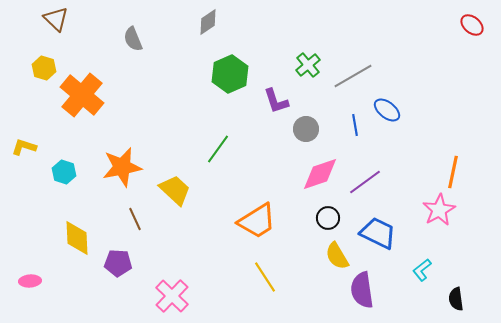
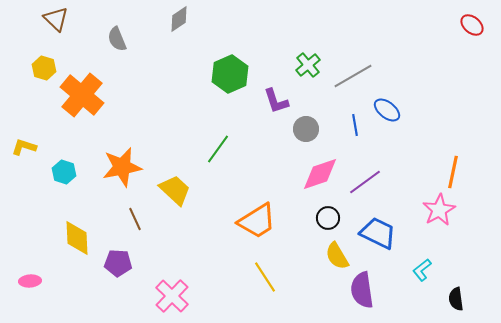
gray diamond: moved 29 px left, 3 px up
gray semicircle: moved 16 px left
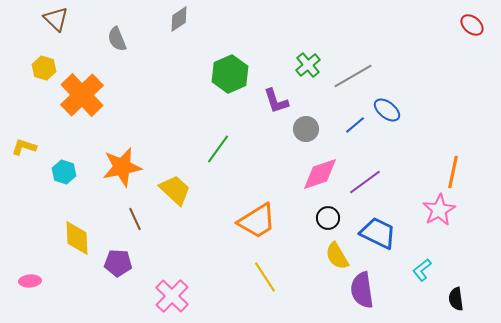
orange cross: rotated 6 degrees clockwise
blue line: rotated 60 degrees clockwise
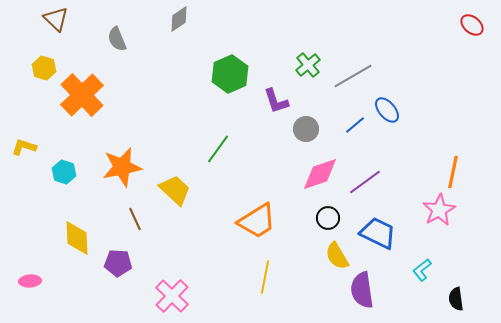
blue ellipse: rotated 12 degrees clockwise
yellow line: rotated 44 degrees clockwise
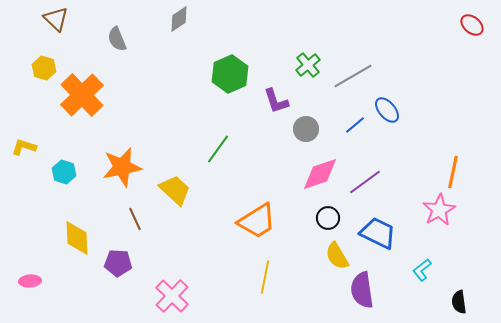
black semicircle: moved 3 px right, 3 px down
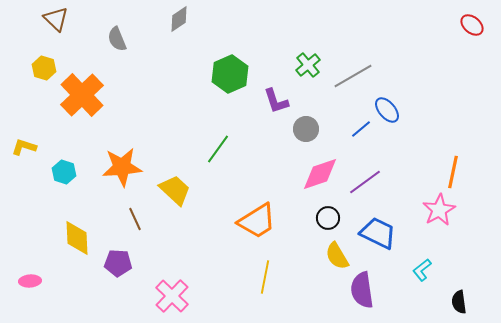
blue line: moved 6 px right, 4 px down
orange star: rotated 6 degrees clockwise
